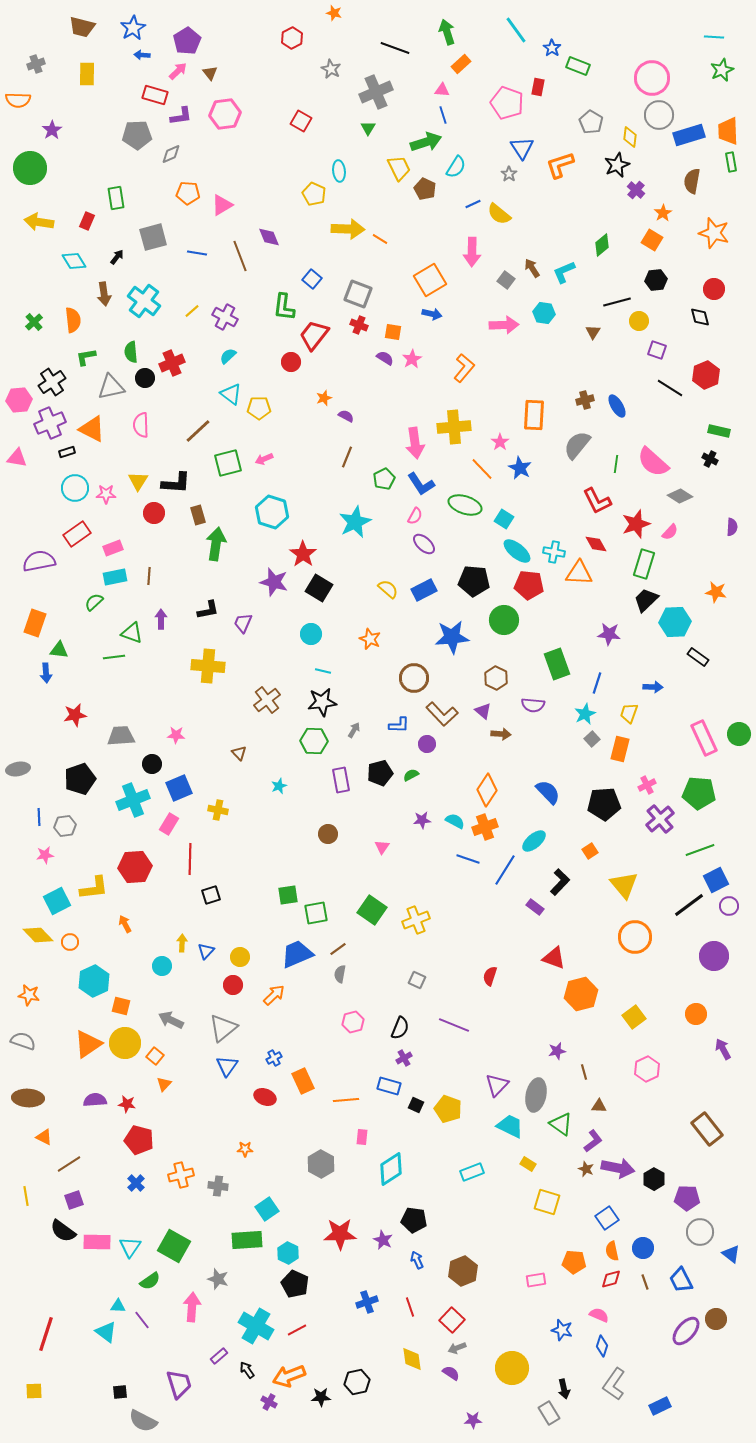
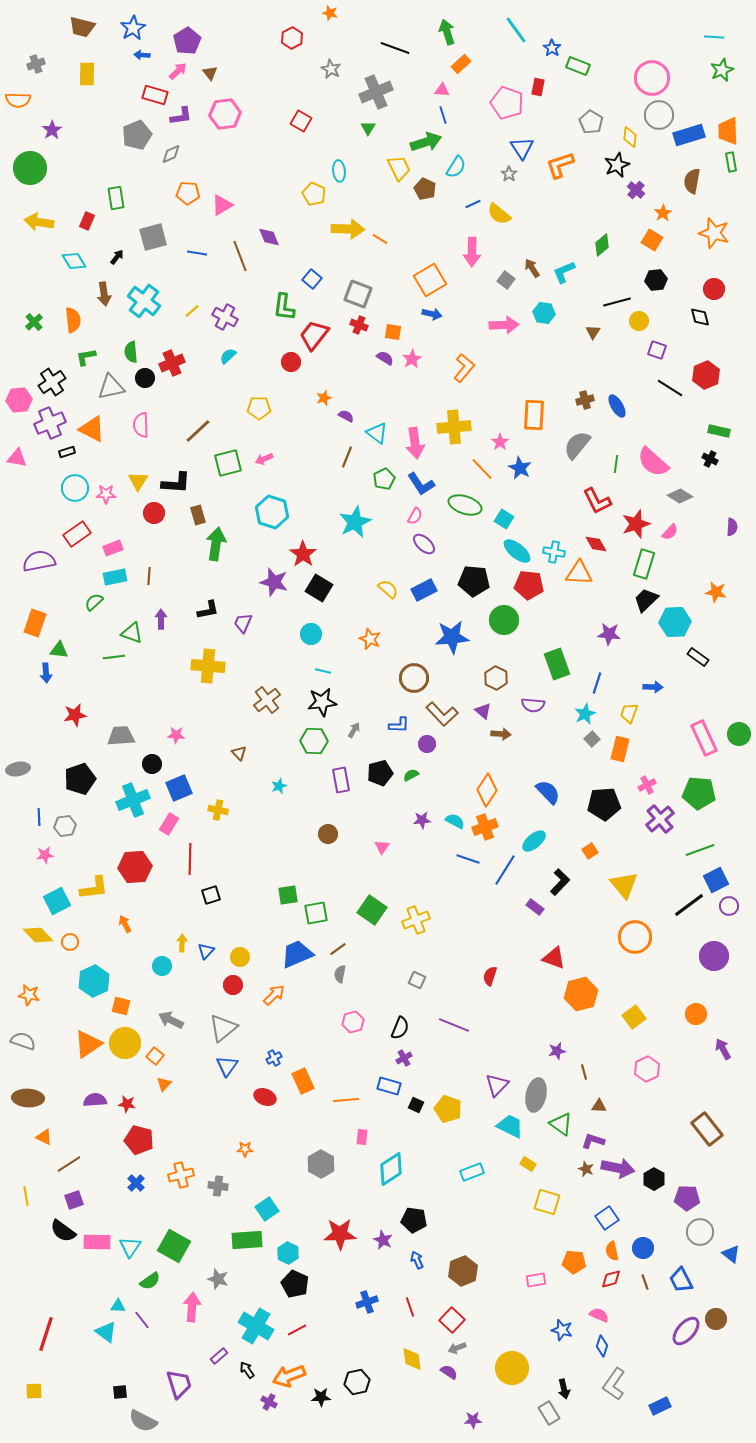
orange star at (334, 13): moved 4 px left
gray pentagon at (137, 135): rotated 20 degrees counterclockwise
cyan triangle at (231, 394): moved 146 px right, 39 px down
purple L-shape at (593, 1141): rotated 125 degrees counterclockwise
purple semicircle at (451, 1373): moved 2 px left, 1 px up
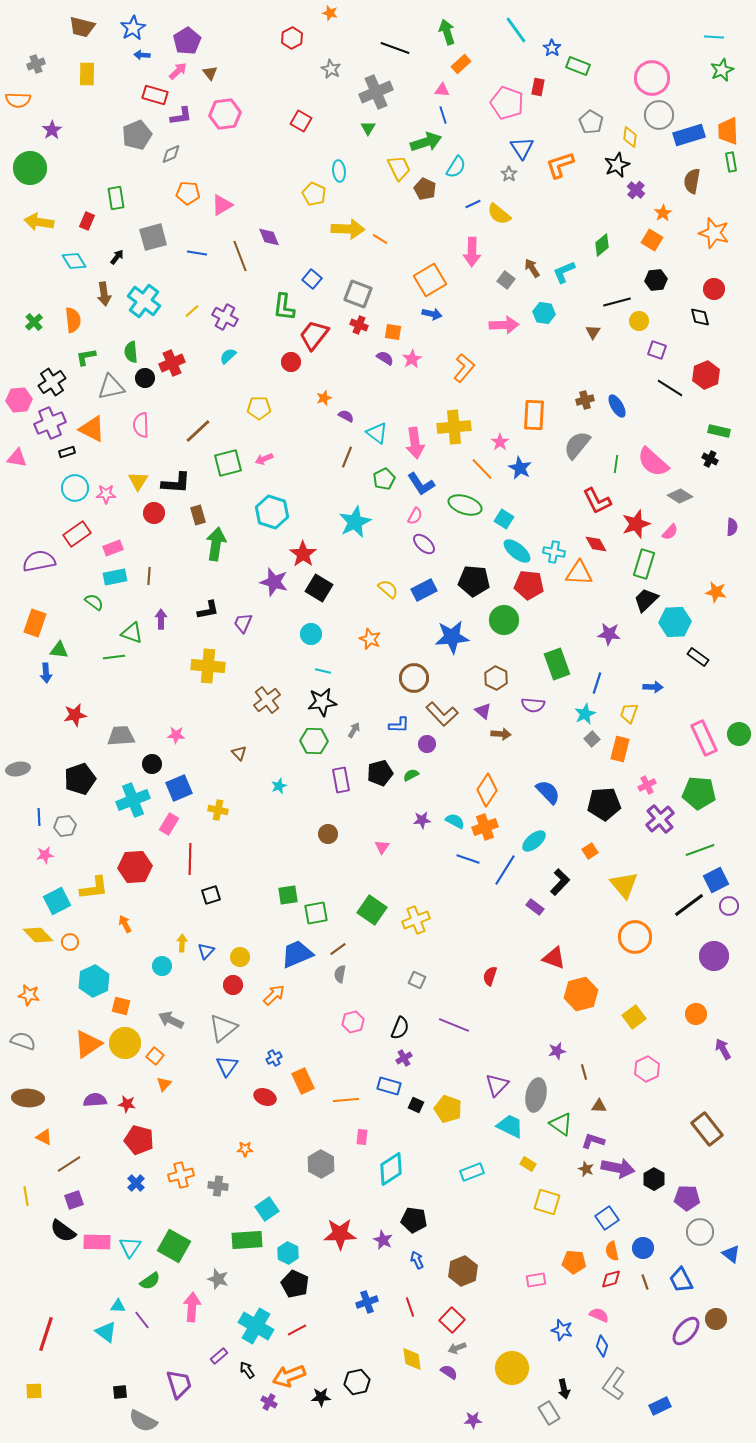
green semicircle at (94, 602): rotated 78 degrees clockwise
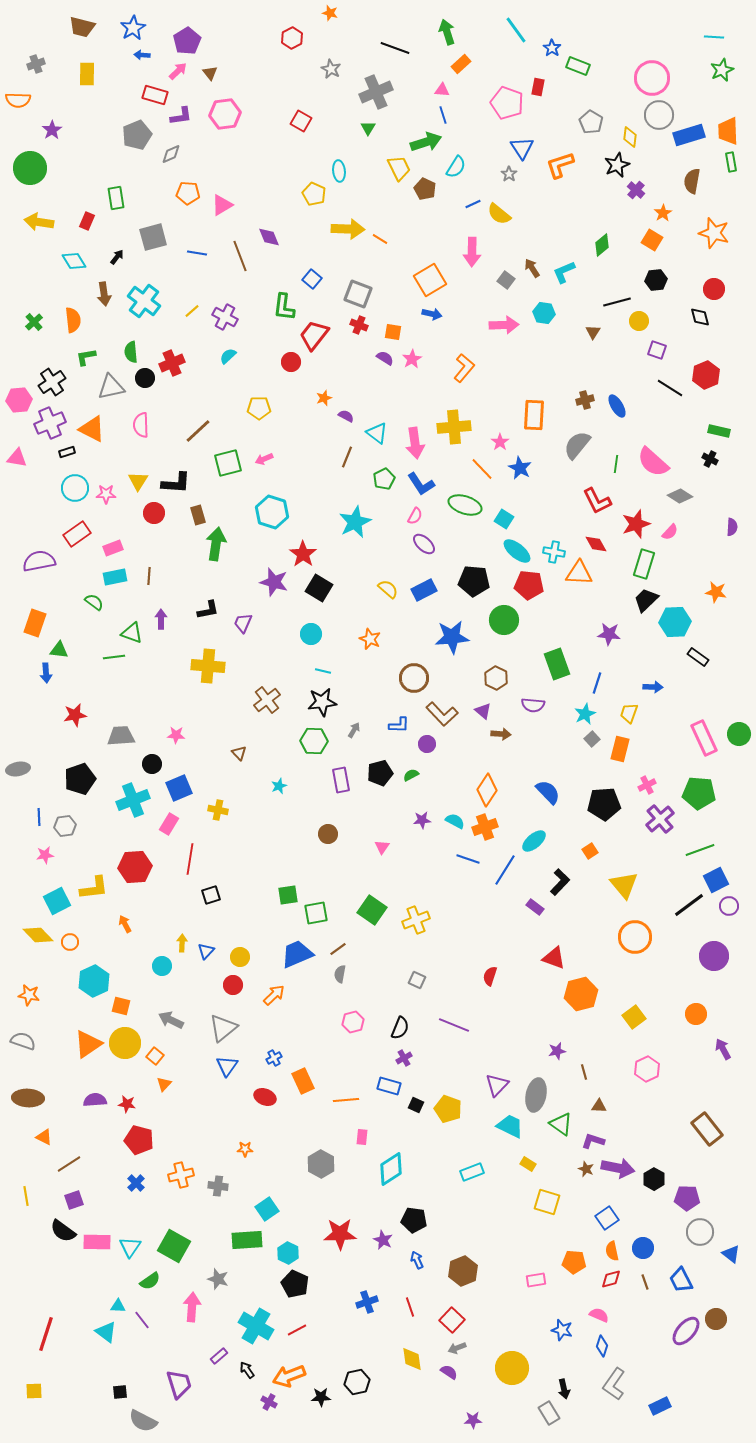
red line at (190, 859): rotated 8 degrees clockwise
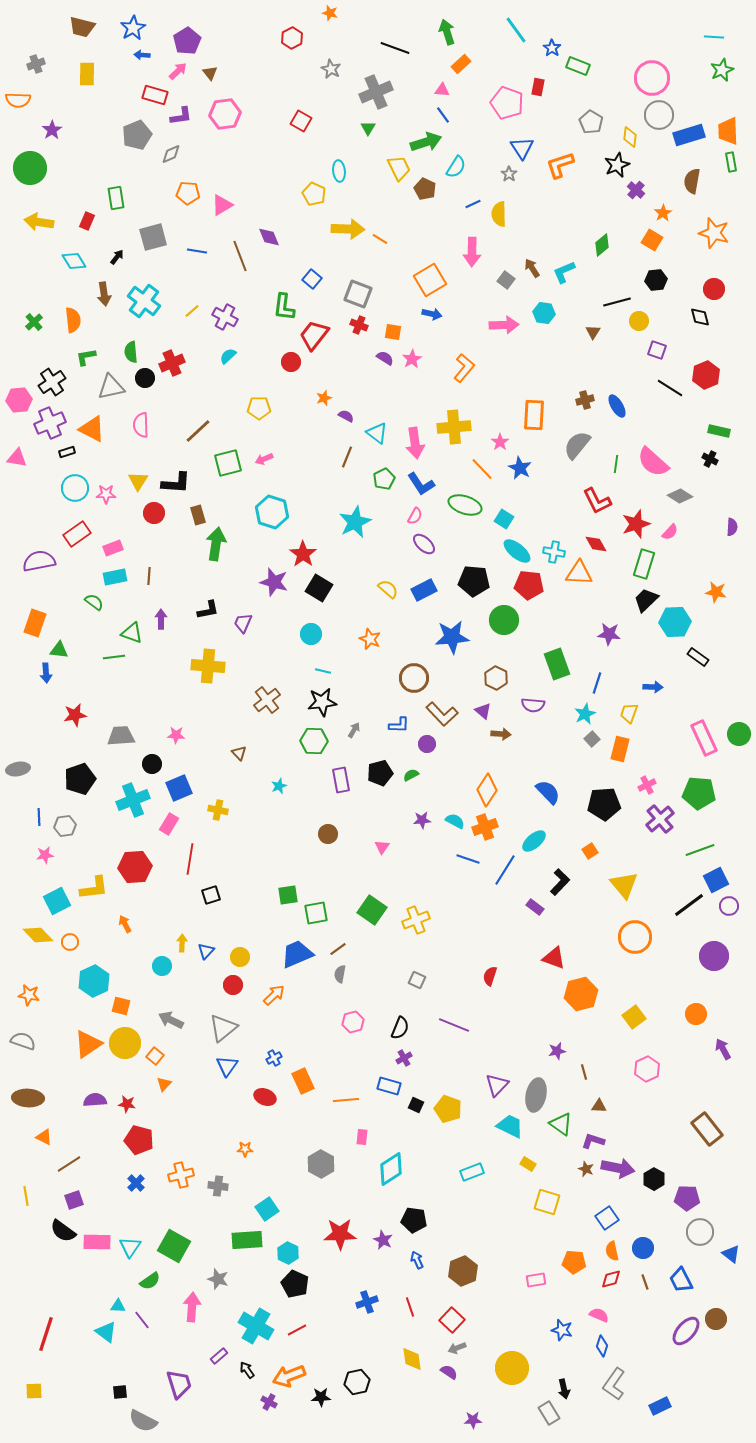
blue line at (443, 115): rotated 18 degrees counterclockwise
yellow semicircle at (499, 214): rotated 50 degrees clockwise
blue line at (197, 253): moved 2 px up
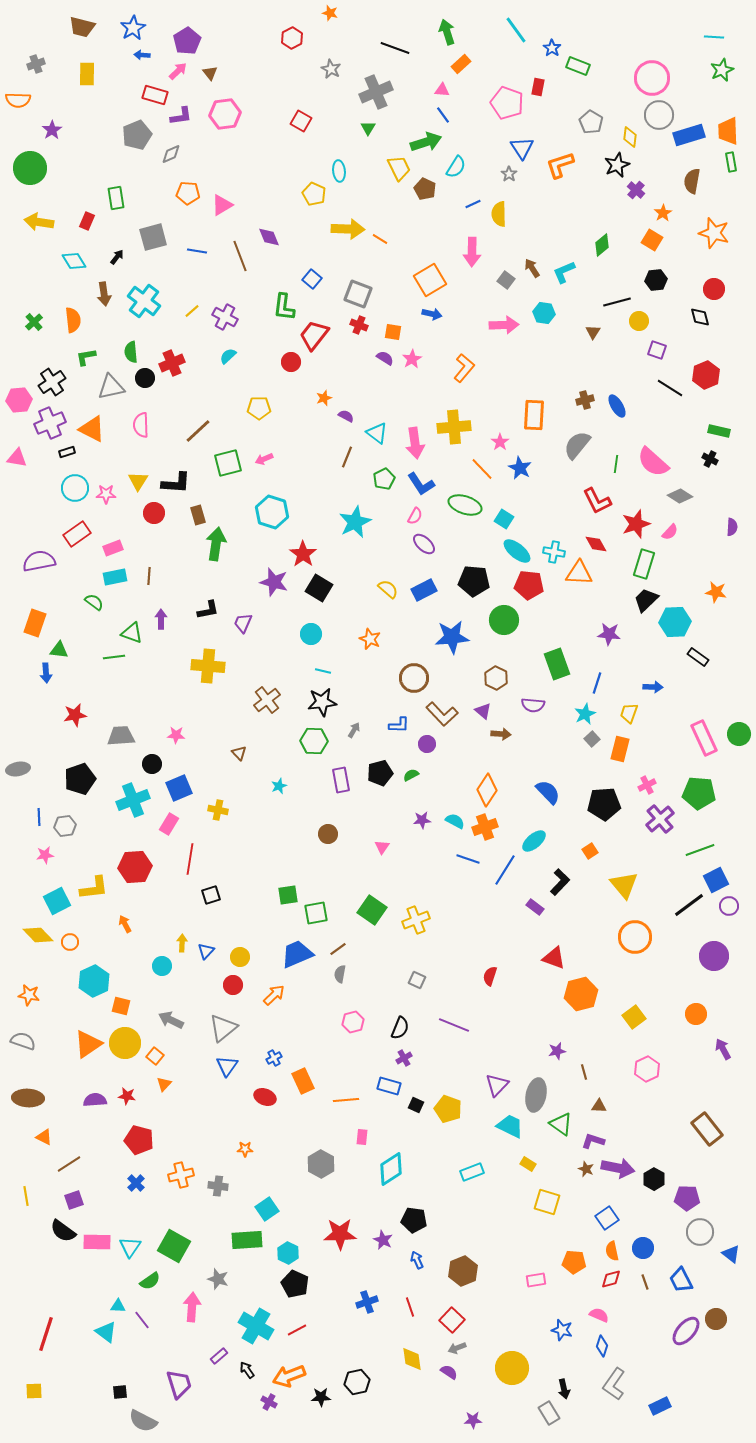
red star at (127, 1104): moved 8 px up
